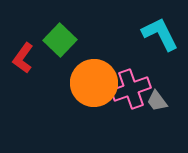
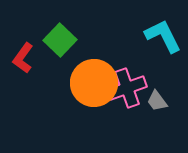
cyan L-shape: moved 3 px right, 2 px down
pink cross: moved 4 px left, 1 px up
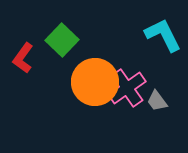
cyan L-shape: moved 1 px up
green square: moved 2 px right
orange circle: moved 1 px right, 1 px up
pink cross: rotated 15 degrees counterclockwise
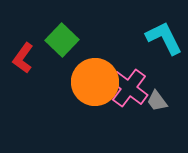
cyan L-shape: moved 1 px right, 3 px down
pink cross: moved 2 px right; rotated 18 degrees counterclockwise
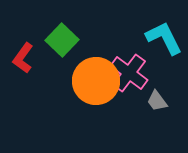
orange circle: moved 1 px right, 1 px up
pink cross: moved 15 px up
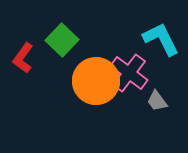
cyan L-shape: moved 3 px left, 1 px down
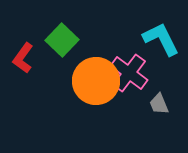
gray trapezoid: moved 2 px right, 3 px down; rotated 15 degrees clockwise
